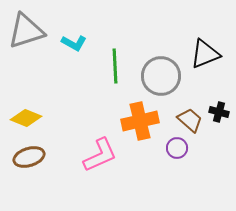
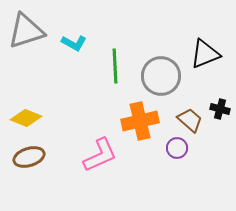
black cross: moved 1 px right, 3 px up
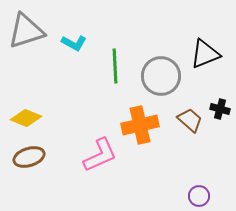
orange cross: moved 4 px down
purple circle: moved 22 px right, 48 px down
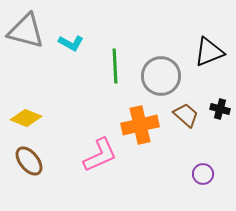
gray triangle: rotated 33 degrees clockwise
cyan L-shape: moved 3 px left
black triangle: moved 4 px right, 2 px up
brown trapezoid: moved 4 px left, 5 px up
brown ellipse: moved 4 px down; rotated 68 degrees clockwise
purple circle: moved 4 px right, 22 px up
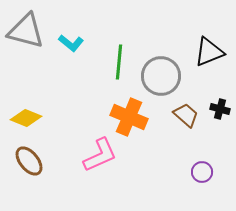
cyan L-shape: rotated 10 degrees clockwise
green line: moved 4 px right, 4 px up; rotated 8 degrees clockwise
orange cross: moved 11 px left, 8 px up; rotated 36 degrees clockwise
purple circle: moved 1 px left, 2 px up
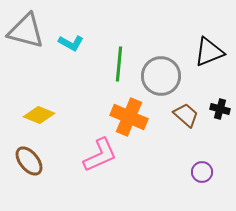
cyan L-shape: rotated 10 degrees counterclockwise
green line: moved 2 px down
yellow diamond: moved 13 px right, 3 px up
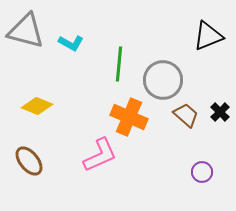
black triangle: moved 1 px left, 16 px up
gray circle: moved 2 px right, 4 px down
black cross: moved 3 px down; rotated 30 degrees clockwise
yellow diamond: moved 2 px left, 9 px up
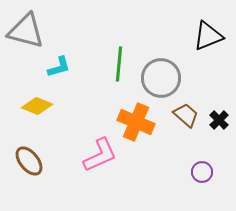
cyan L-shape: moved 12 px left, 24 px down; rotated 45 degrees counterclockwise
gray circle: moved 2 px left, 2 px up
black cross: moved 1 px left, 8 px down
orange cross: moved 7 px right, 5 px down
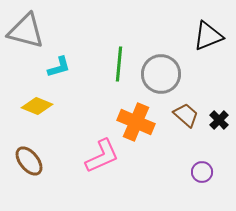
gray circle: moved 4 px up
pink L-shape: moved 2 px right, 1 px down
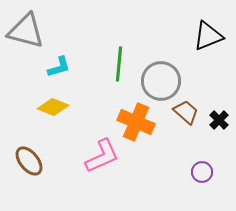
gray circle: moved 7 px down
yellow diamond: moved 16 px right, 1 px down
brown trapezoid: moved 3 px up
